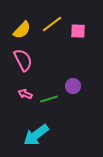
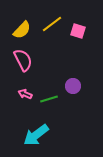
pink square: rotated 14 degrees clockwise
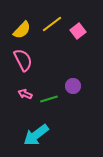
pink square: rotated 35 degrees clockwise
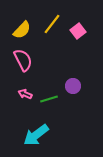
yellow line: rotated 15 degrees counterclockwise
